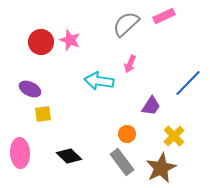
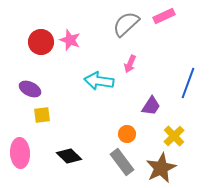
blue line: rotated 24 degrees counterclockwise
yellow square: moved 1 px left, 1 px down
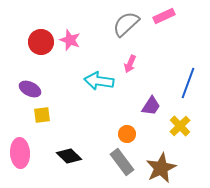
yellow cross: moved 6 px right, 10 px up
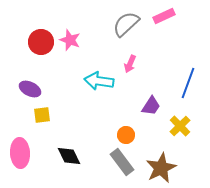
orange circle: moved 1 px left, 1 px down
black diamond: rotated 20 degrees clockwise
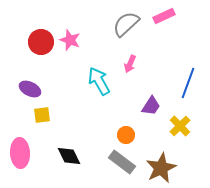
cyan arrow: rotated 52 degrees clockwise
gray rectangle: rotated 16 degrees counterclockwise
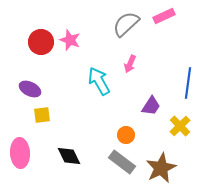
blue line: rotated 12 degrees counterclockwise
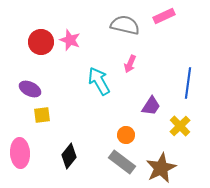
gray semicircle: moved 1 px left, 1 px down; rotated 56 degrees clockwise
black diamond: rotated 65 degrees clockwise
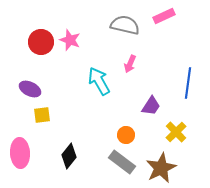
yellow cross: moved 4 px left, 6 px down
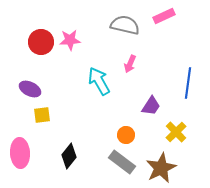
pink star: rotated 25 degrees counterclockwise
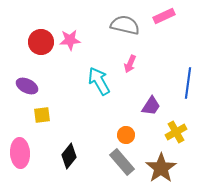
purple ellipse: moved 3 px left, 3 px up
yellow cross: rotated 15 degrees clockwise
gray rectangle: rotated 12 degrees clockwise
brown star: rotated 8 degrees counterclockwise
